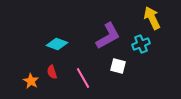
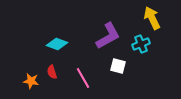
orange star: rotated 21 degrees counterclockwise
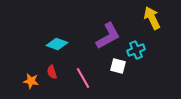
cyan cross: moved 5 px left, 6 px down
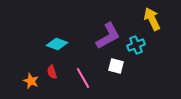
yellow arrow: moved 1 px down
cyan cross: moved 5 px up
white square: moved 2 px left
orange star: rotated 14 degrees clockwise
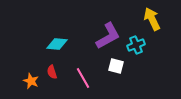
cyan diamond: rotated 15 degrees counterclockwise
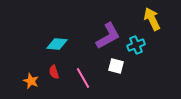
red semicircle: moved 2 px right
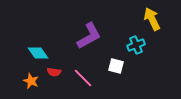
purple L-shape: moved 19 px left
cyan diamond: moved 19 px left, 9 px down; rotated 50 degrees clockwise
red semicircle: rotated 64 degrees counterclockwise
pink line: rotated 15 degrees counterclockwise
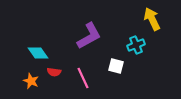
pink line: rotated 20 degrees clockwise
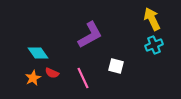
purple L-shape: moved 1 px right, 1 px up
cyan cross: moved 18 px right
red semicircle: moved 2 px left, 1 px down; rotated 16 degrees clockwise
orange star: moved 2 px right, 3 px up; rotated 21 degrees clockwise
